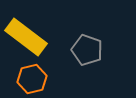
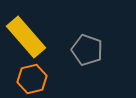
yellow rectangle: rotated 12 degrees clockwise
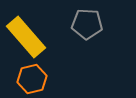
gray pentagon: moved 26 px up; rotated 16 degrees counterclockwise
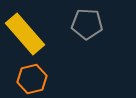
yellow rectangle: moved 1 px left, 3 px up
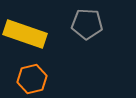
yellow rectangle: rotated 30 degrees counterclockwise
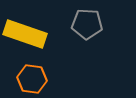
orange hexagon: rotated 20 degrees clockwise
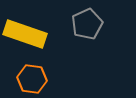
gray pentagon: rotated 28 degrees counterclockwise
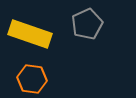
yellow rectangle: moved 5 px right
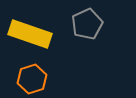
orange hexagon: rotated 24 degrees counterclockwise
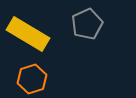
yellow rectangle: moved 2 px left; rotated 12 degrees clockwise
